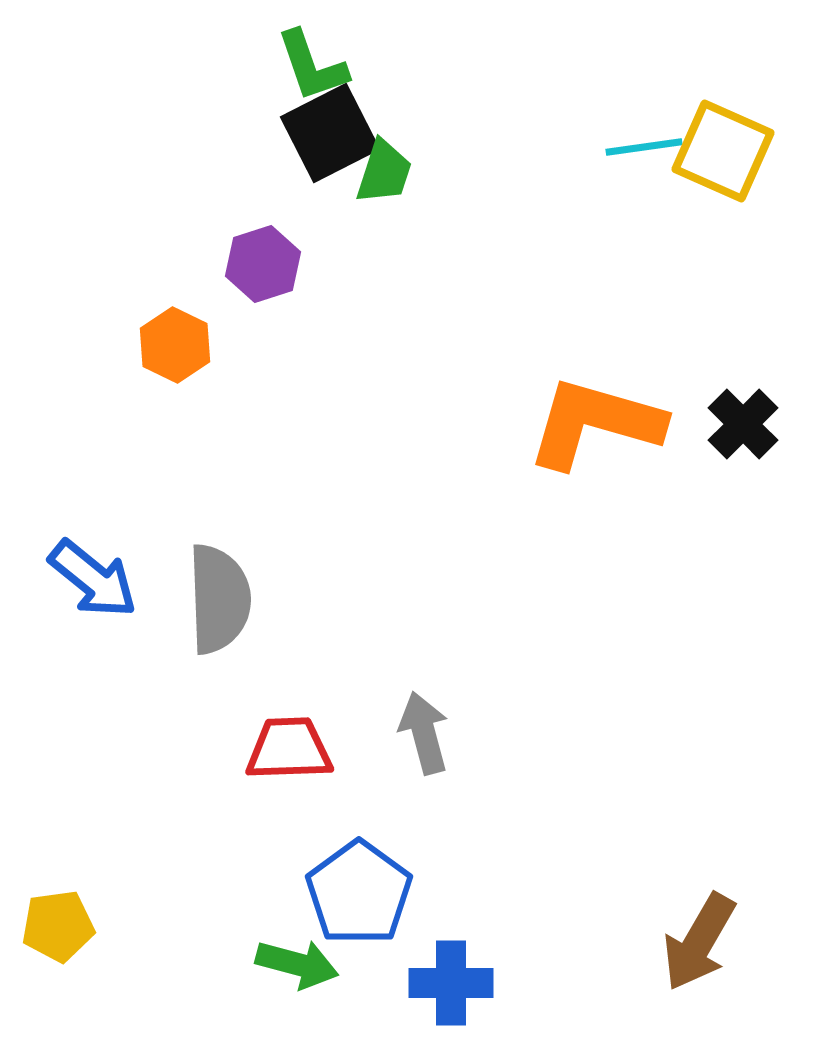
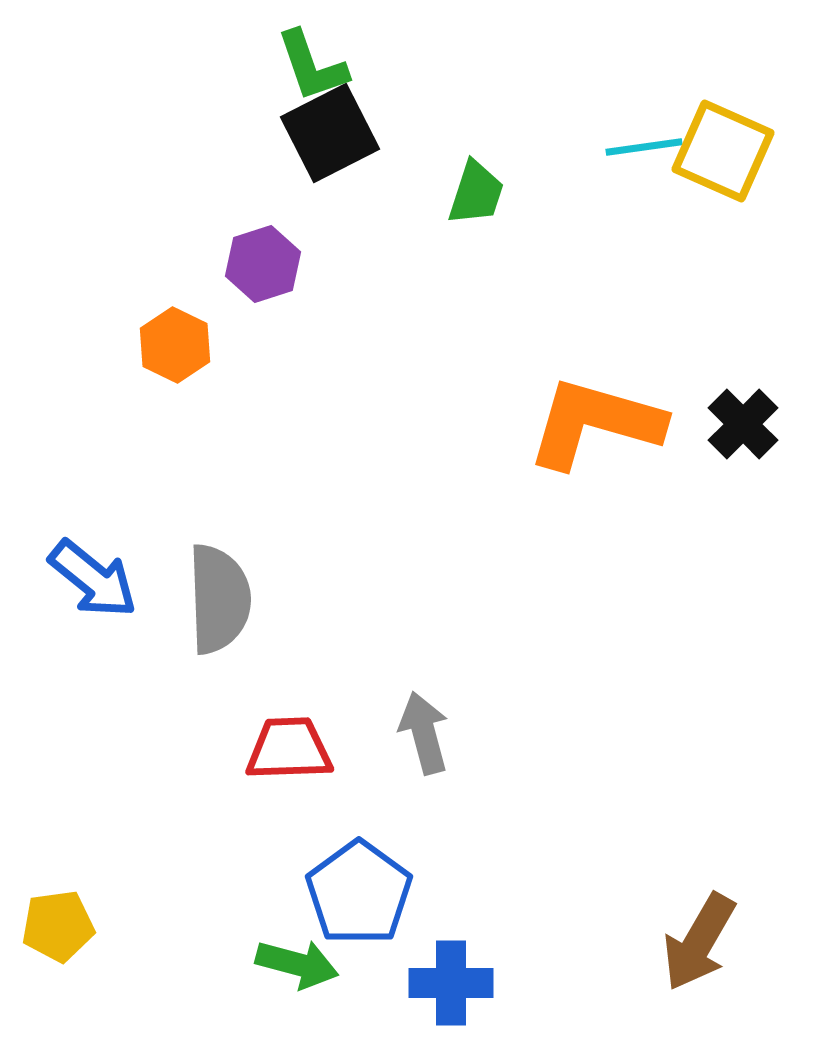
green trapezoid: moved 92 px right, 21 px down
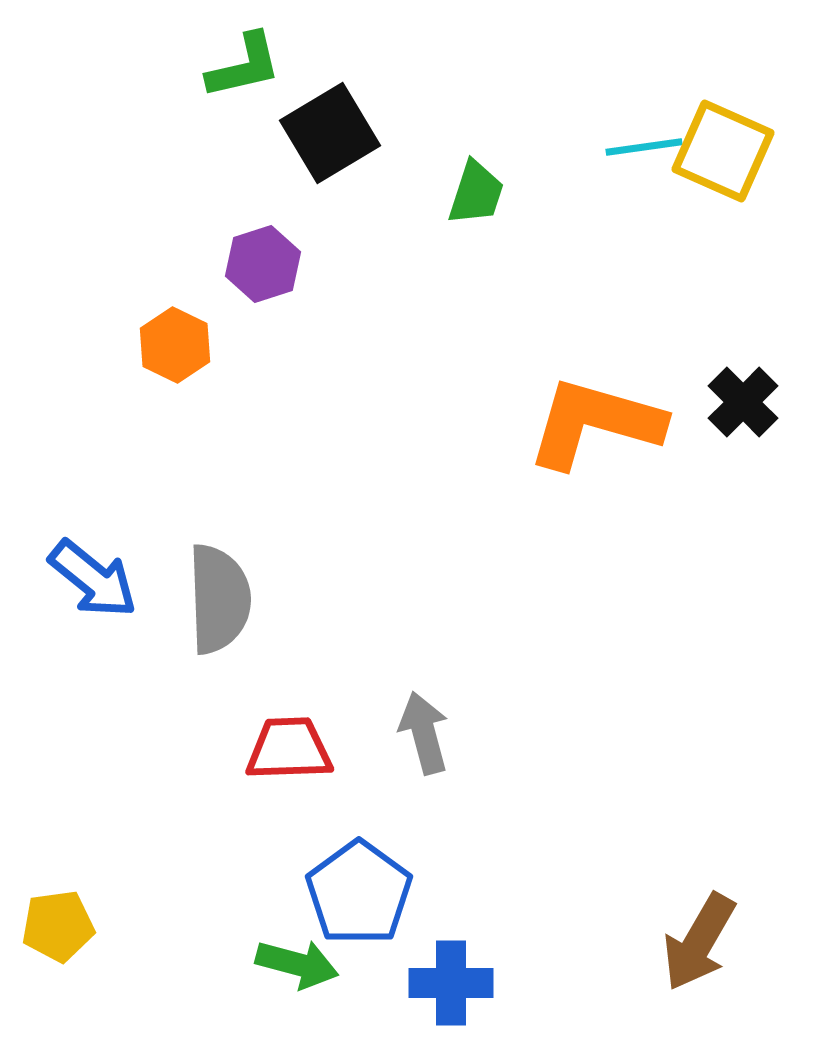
green L-shape: moved 68 px left; rotated 84 degrees counterclockwise
black square: rotated 4 degrees counterclockwise
black cross: moved 22 px up
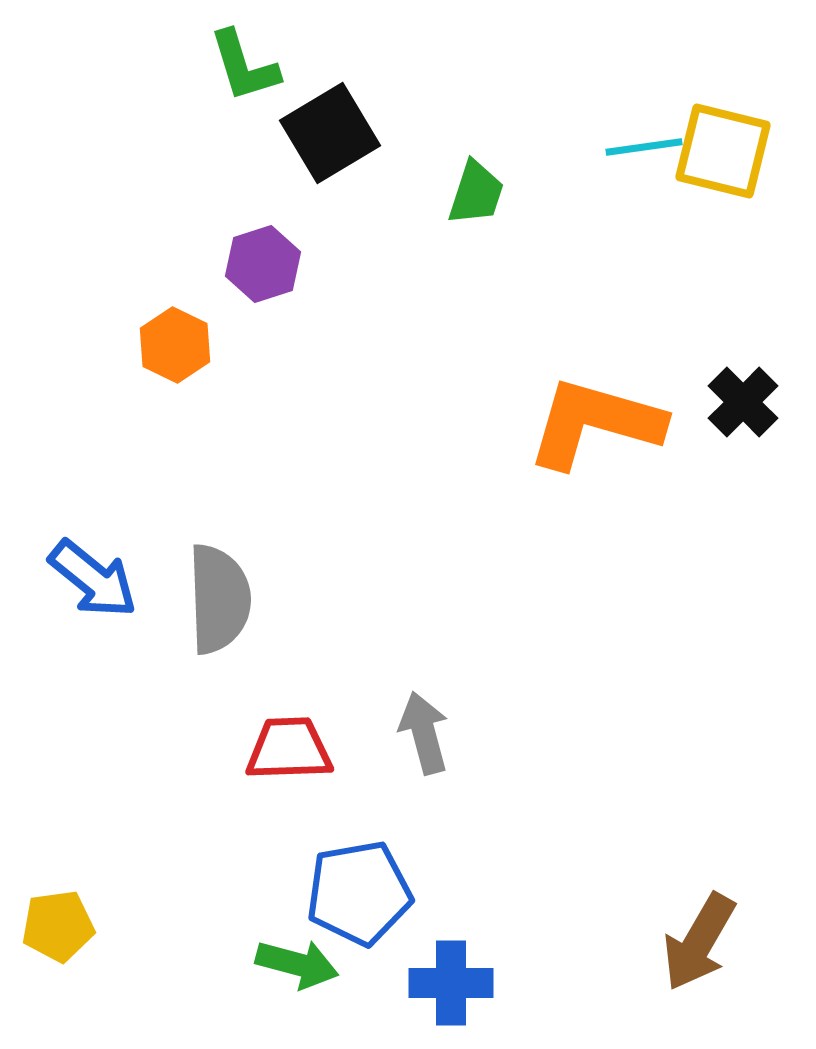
green L-shape: rotated 86 degrees clockwise
yellow square: rotated 10 degrees counterclockwise
blue pentagon: rotated 26 degrees clockwise
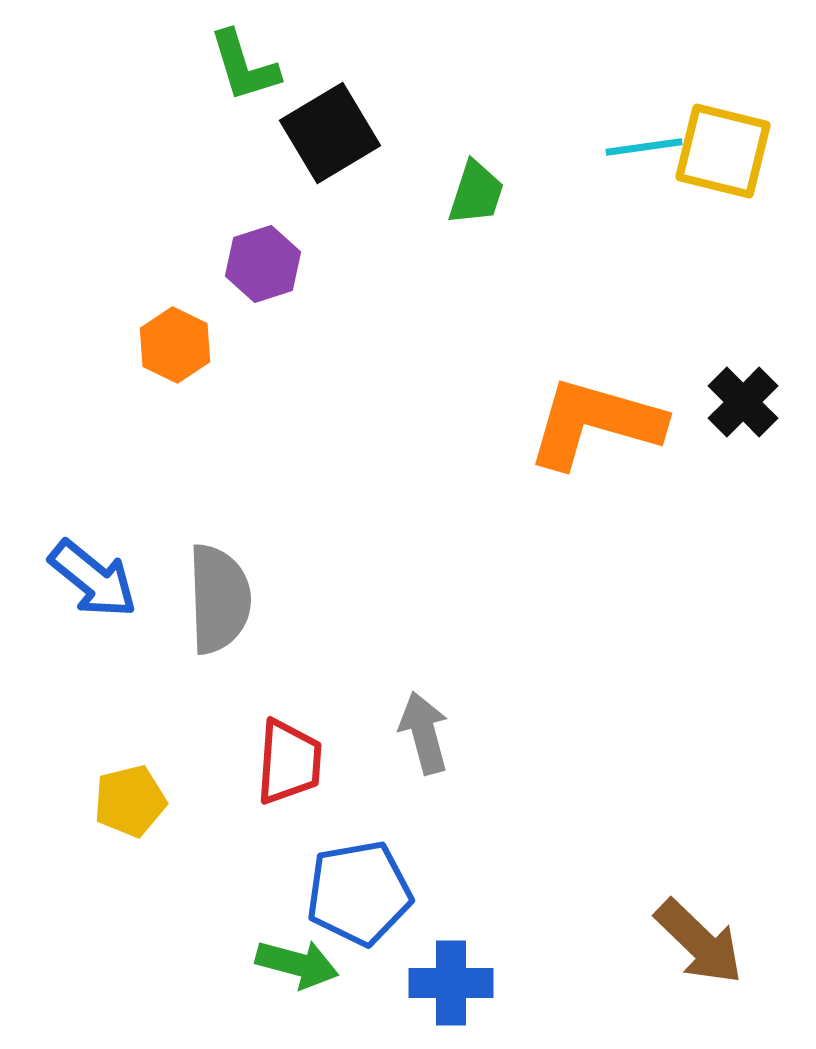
red trapezoid: moved 13 px down; rotated 96 degrees clockwise
yellow pentagon: moved 72 px right, 125 px up; rotated 6 degrees counterclockwise
brown arrow: rotated 76 degrees counterclockwise
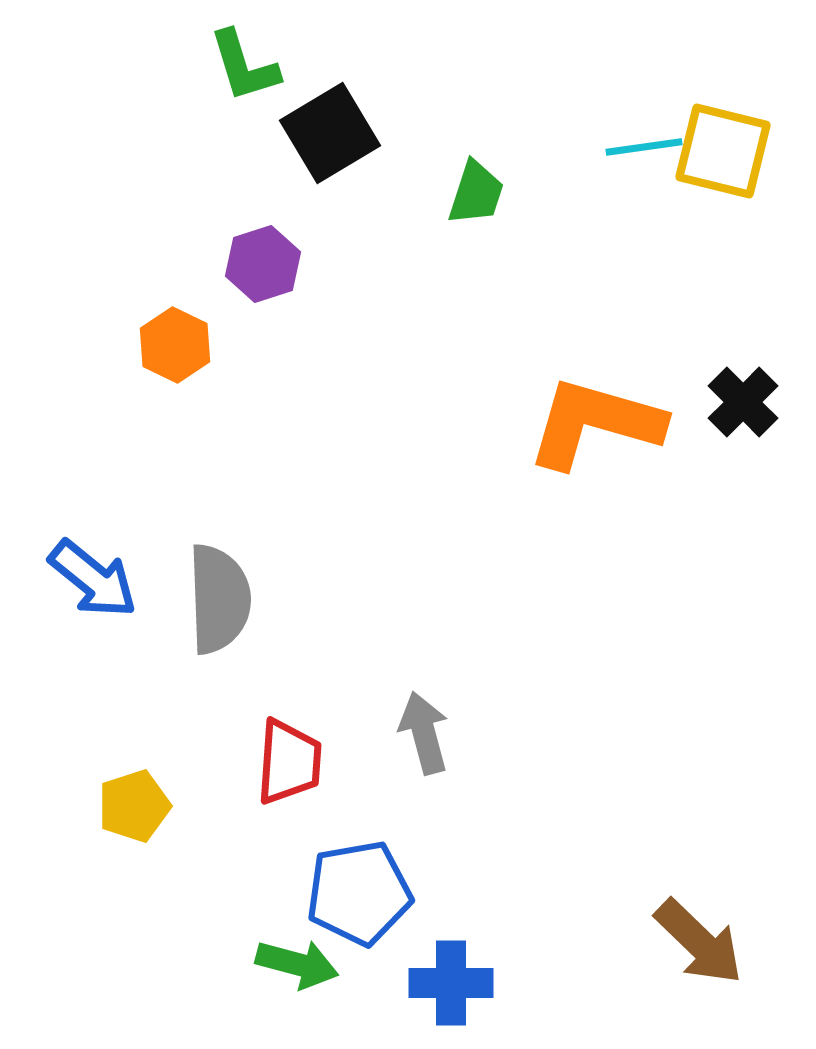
yellow pentagon: moved 4 px right, 5 px down; rotated 4 degrees counterclockwise
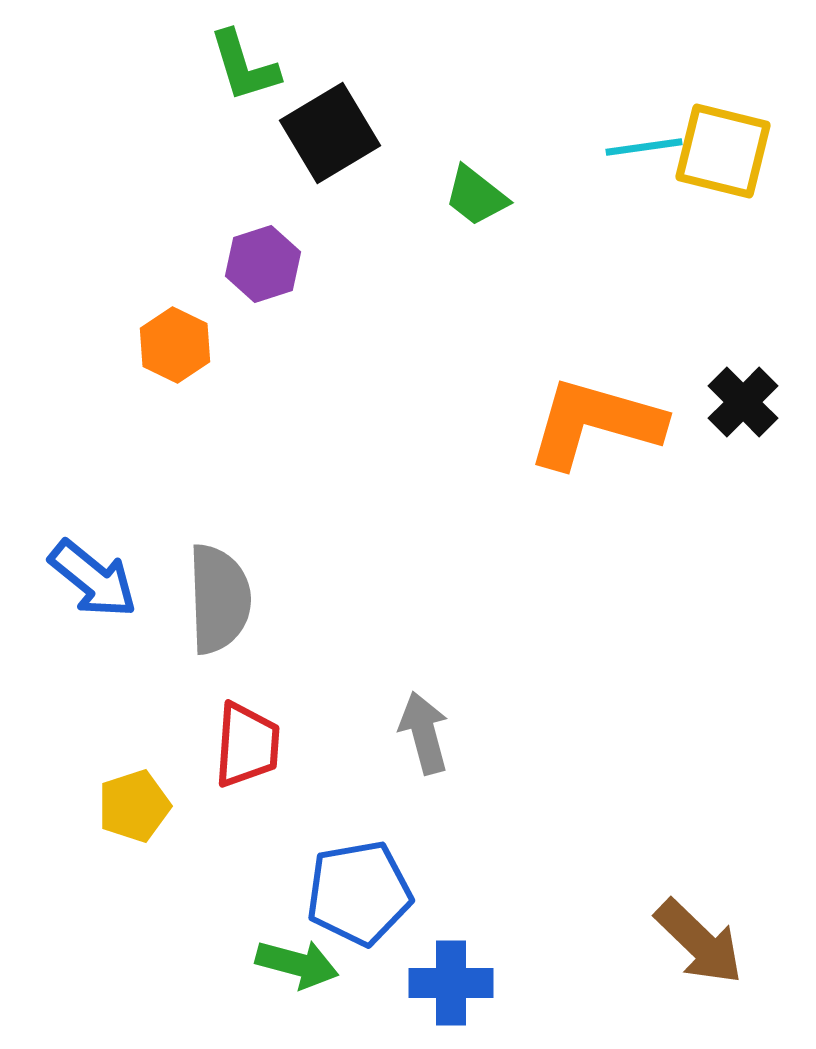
green trapezoid: moved 3 px down; rotated 110 degrees clockwise
red trapezoid: moved 42 px left, 17 px up
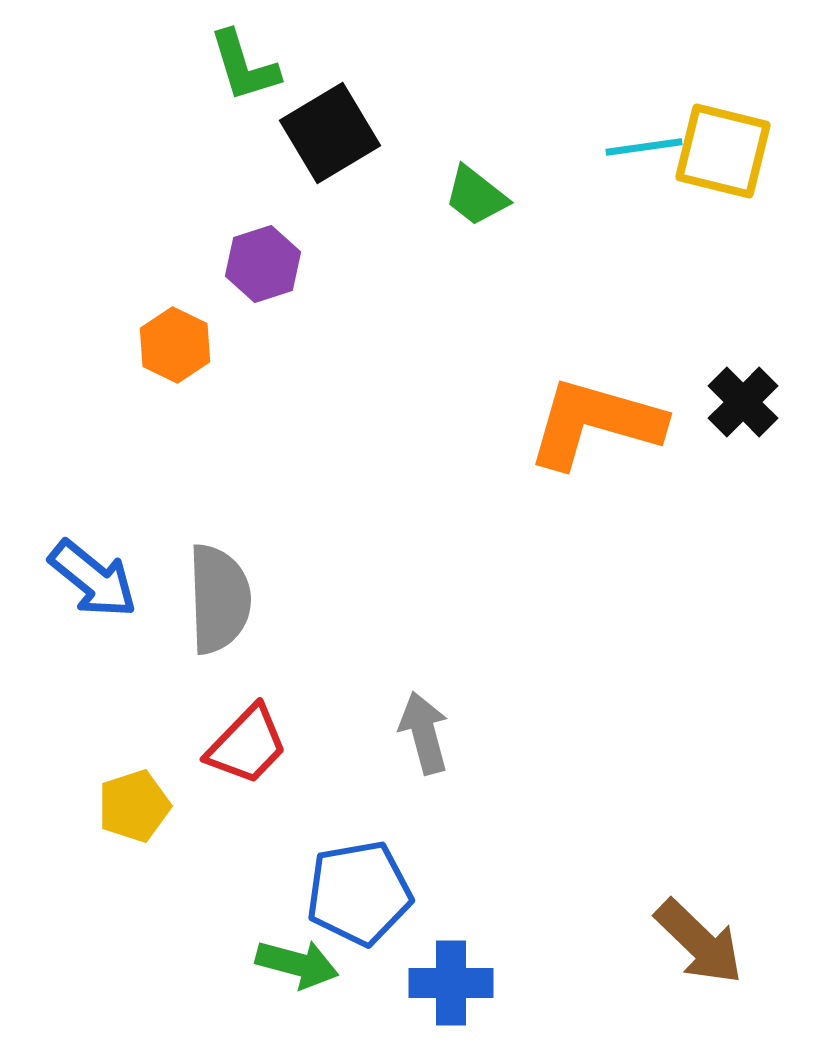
red trapezoid: rotated 40 degrees clockwise
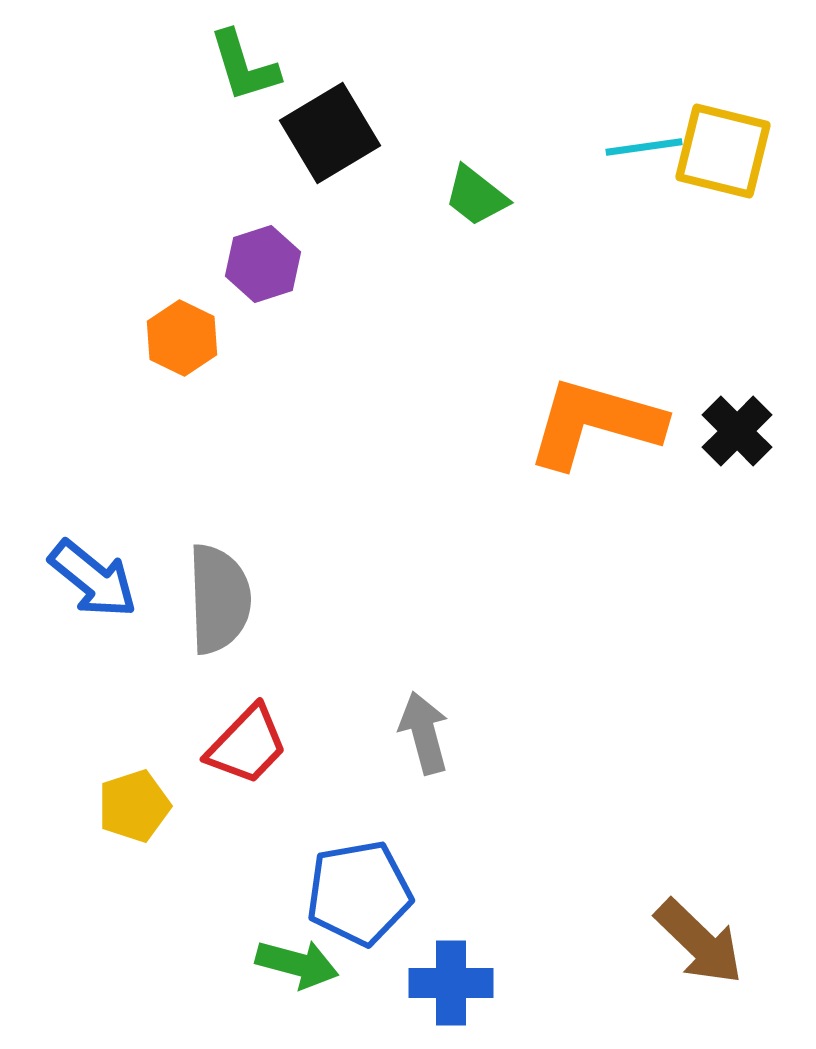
orange hexagon: moved 7 px right, 7 px up
black cross: moved 6 px left, 29 px down
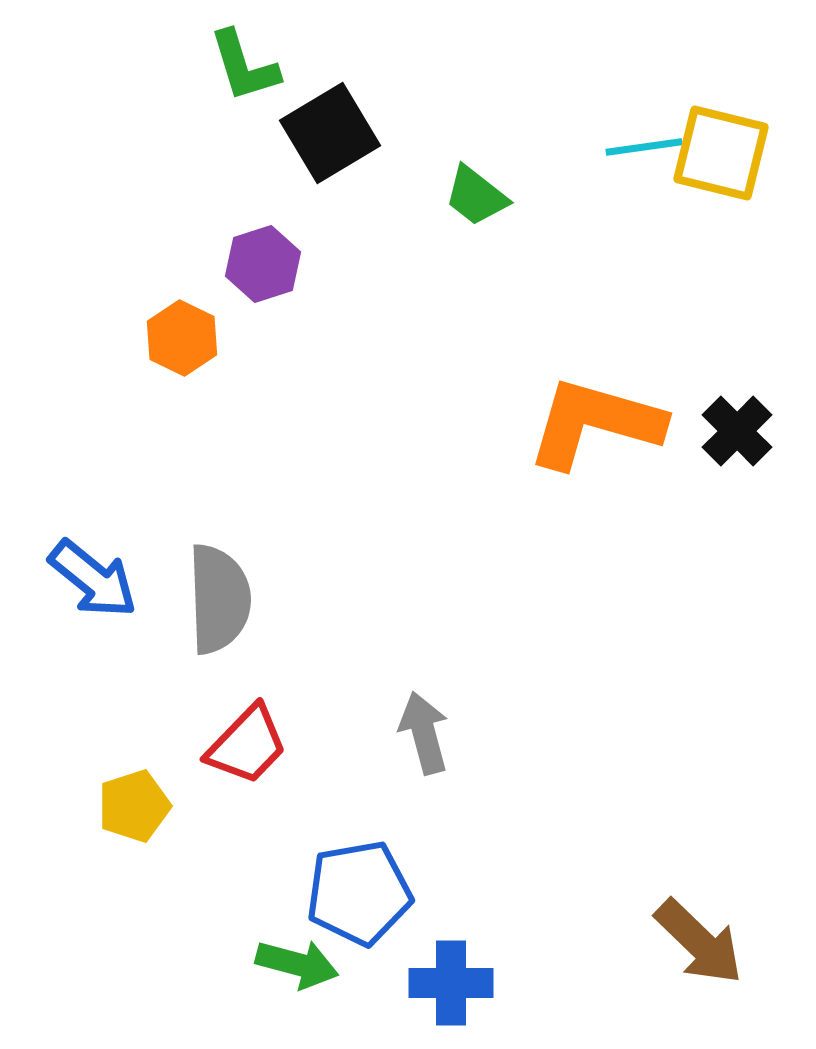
yellow square: moved 2 px left, 2 px down
